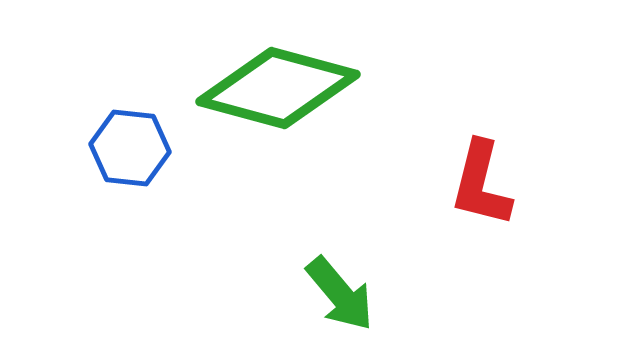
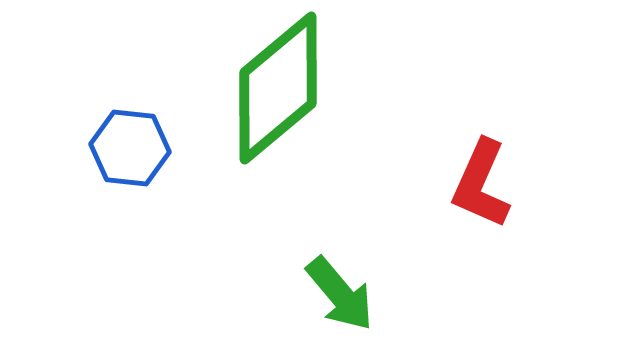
green diamond: rotated 55 degrees counterclockwise
red L-shape: rotated 10 degrees clockwise
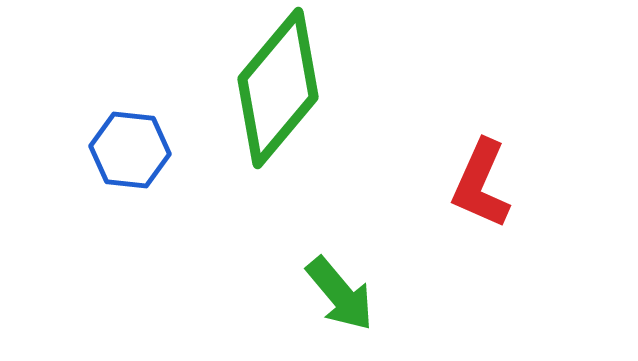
green diamond: rotated 10 degrees counterclockwise
blue hexagon: moved 2 px down
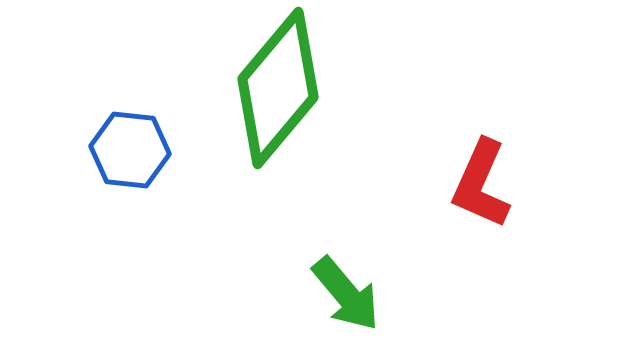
green arrow: moved 6 px right
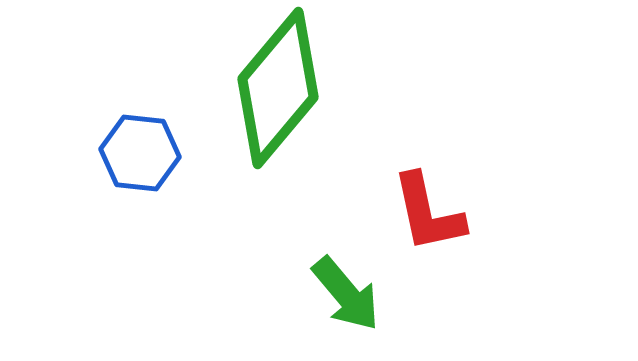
blue hexagon: moved 10 px right, 3 px down
red L-shape: moved 53 px left, 29 px down; rotated 36 degrees counterclockwise
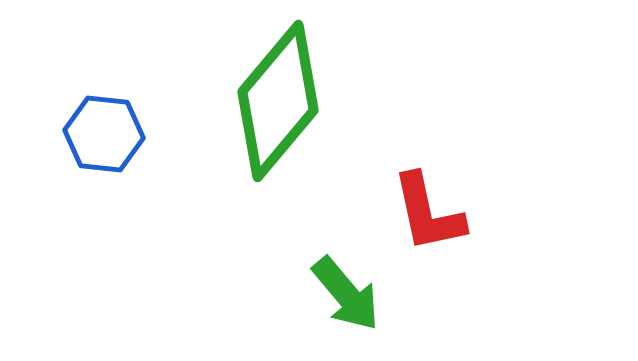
green diamond: moved 13 px down
blue hexagon: moved 36 px left, 19 px up
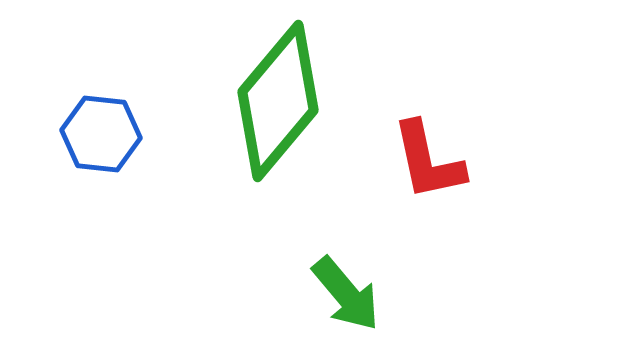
blue hexagon: moved 3 px left
red L-shape: moved 52 px up
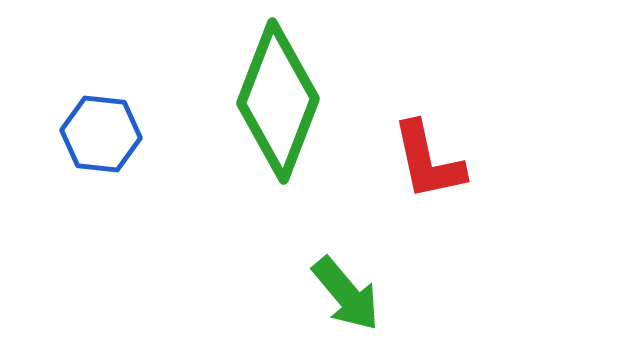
green diamond: rotated 19 degrees counterclockwise
